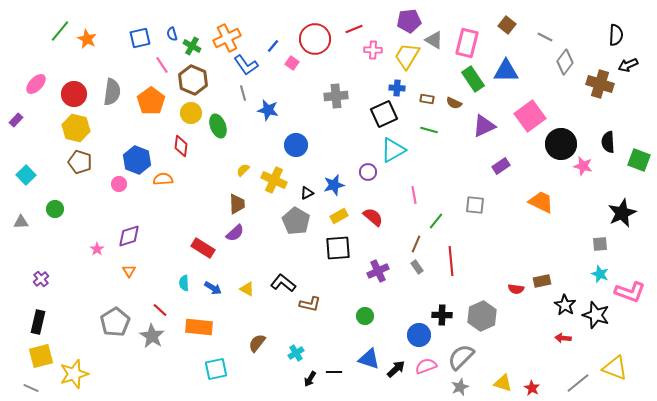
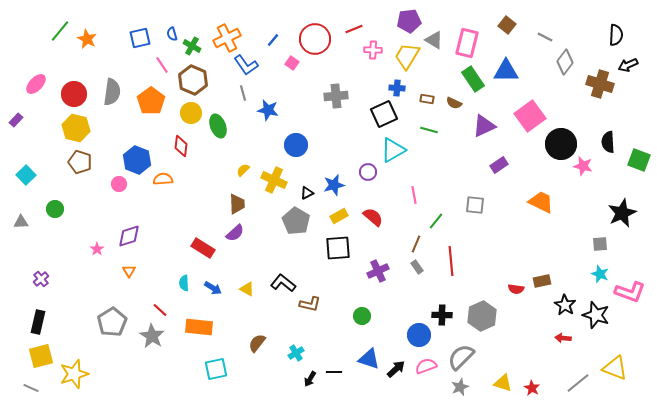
blue line at (273, 46): moved 6 px up
purple rectangle at (501, 166): moved 2 px left, 1 px up
green circle at (365, 316): moved 3 px left
gray pentagon at (115, 322): moved 3 px left
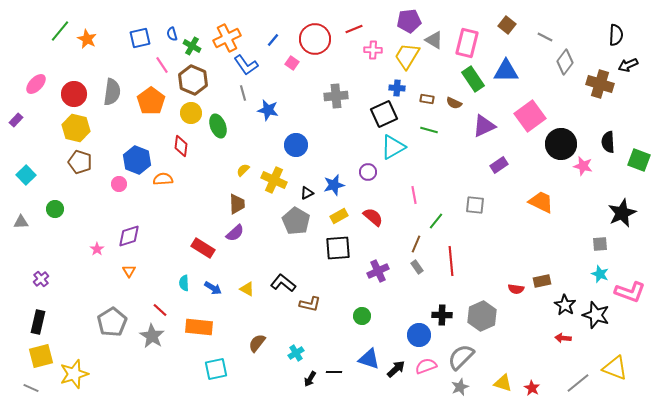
cyan triangle at (393, 150): moved 3 px up
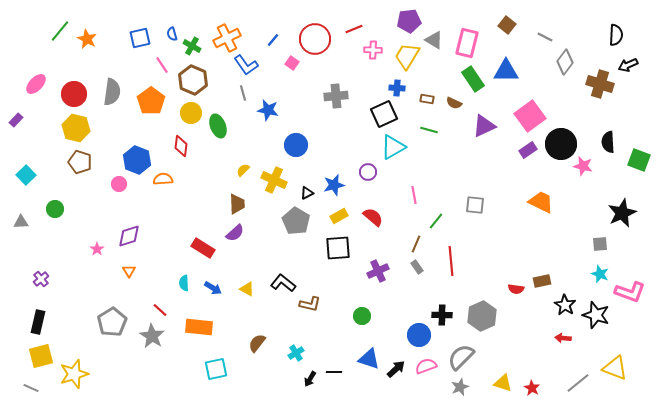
purple rectangle at (499, 165): moved 29 px right, 15 px up
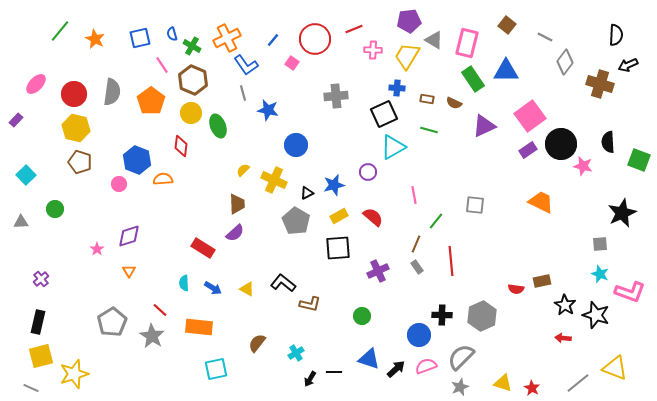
orange star at (87, 39): moved 8 px right
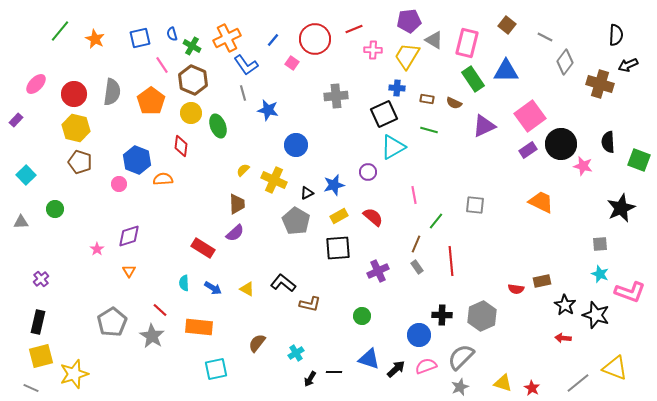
black star at (622, 213): moved 1 px left, 5 px up
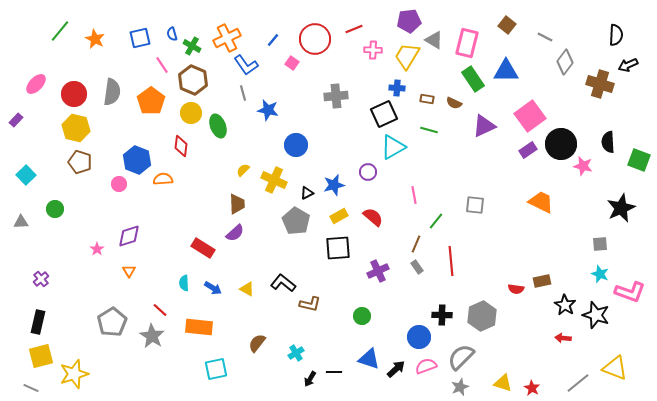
blue circle at (419, 335): moved 2 px down
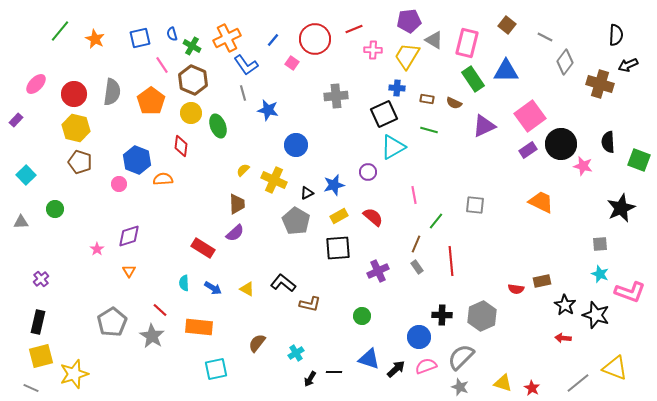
gray star at (460, 387): rotated 30 degrees counterclockwise
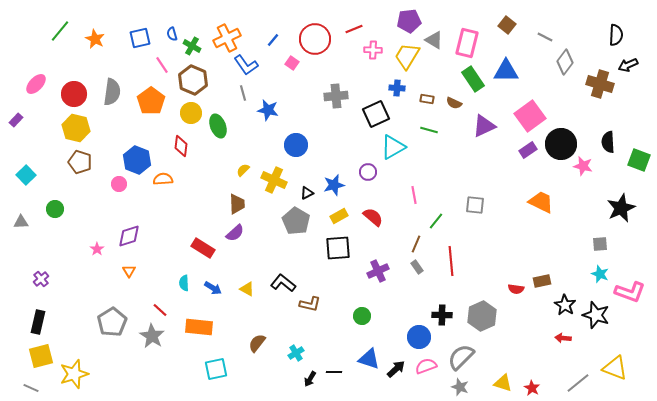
black square at (384, 114): moved 8 px left
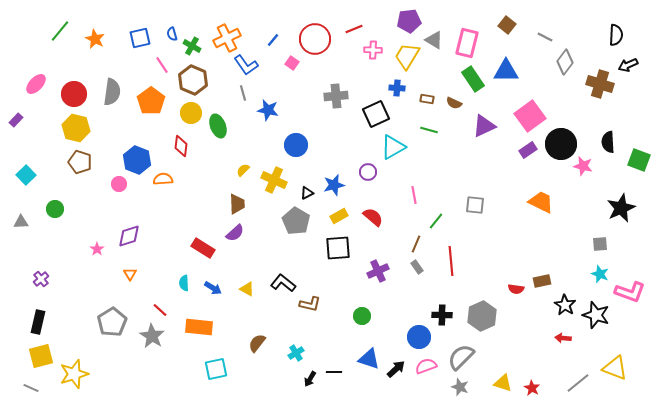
orange triangle at (129, 271): moved 1 px right, 3 px down
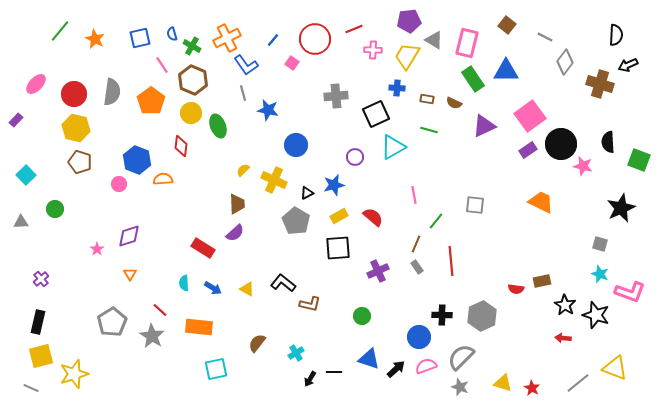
purple circle at (368, 172): moved 13 px left, 15 px up
gray square at (600, 244): rotated 21 degrees clockwise
